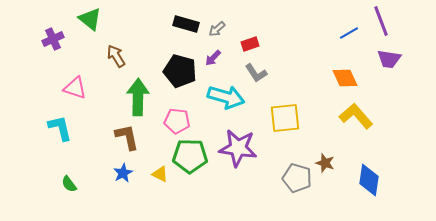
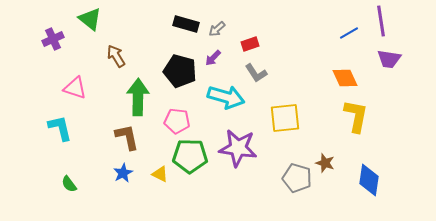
purple line: rotated 12 degrees clockwise
yellow L-shape: rotated 52 degrees clockwise
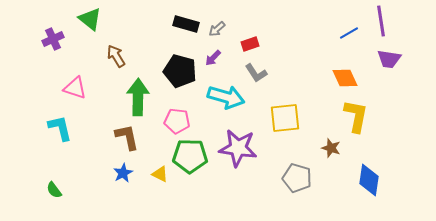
brown star: moved 6 px right, 15 px up
green semicircle: moved 15 px left, 6 px down
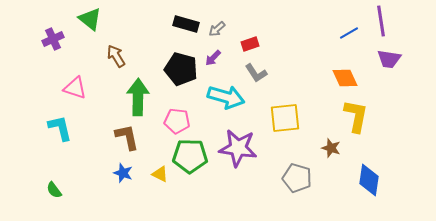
black pentagon: moved 1 px right, 2 px up
blue star: rotated 24 degrees counterclockwise
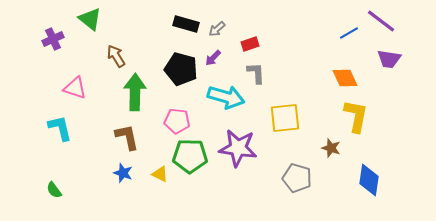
purple line: rotated 44 degrees counterclockwise
gray L-shape: rotated 150 degrees counterclockwise
green arrow: moved 3 px left, 5 px up
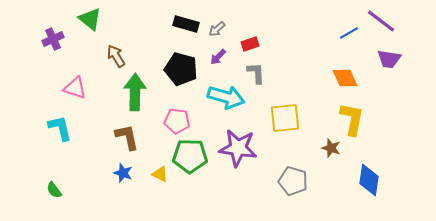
purple arrow: moved 5 px right, 1 px up
yellow L-shape: moved 4 px left, 3 px down
gray pentagon: moved 4 px left, 3 px down
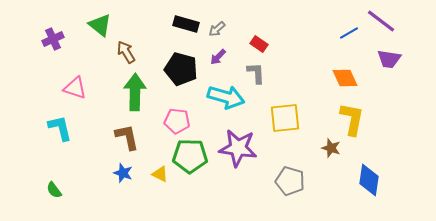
green triangle: moved 10 px right, 6 px down
red rectangle: moved 9 px right; rotated 54 degrees clockwise
brown arrow: moved 10 px right, 4 px up
gray pentagon: moved 3 px left
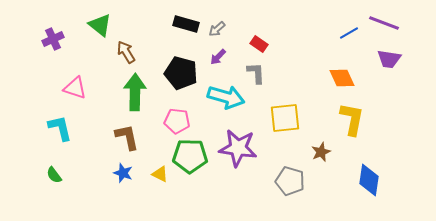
purple line: moved 3 px right, 2 px down; rotated 16 degrees counterclockwise
black pentagon: moved 4 px down
orange diamond: moved 3 px left
brown star: moved 10 px left, 4 px down; rotated 30 degrees clockwise
green semicircle: moved 15 px up
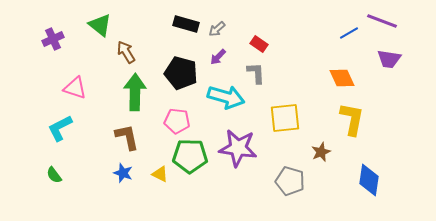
purple line: moved 2 px left, 2 px up
cyan L-shape: rotated 104 degrees counterclockwise
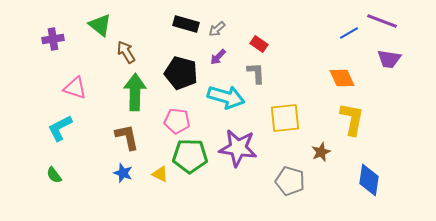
purple cross: rotated 15 degrees clockwise
